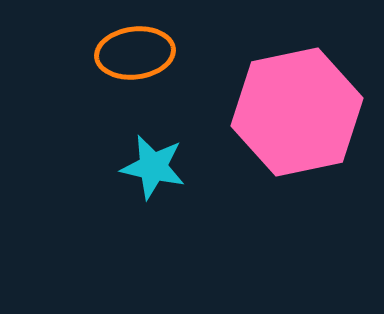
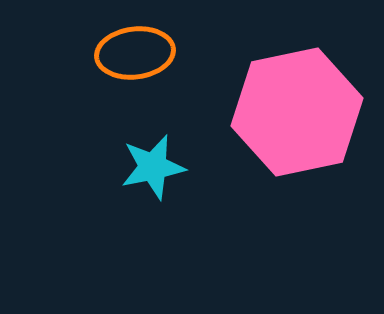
cyan star: rotated 24 degrees counterclockwise
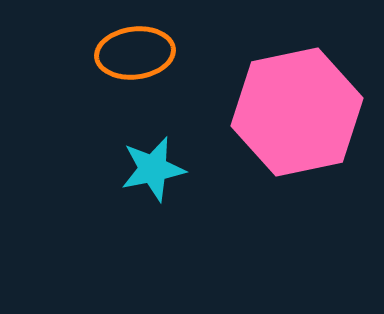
cyan star: moved 2 px down
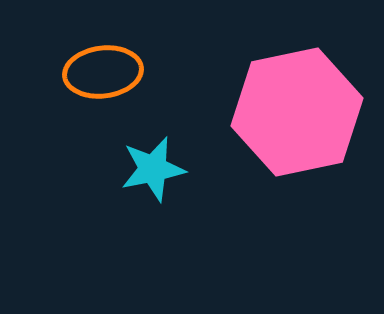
orange ellipse: moved 32 px left, 19 px down
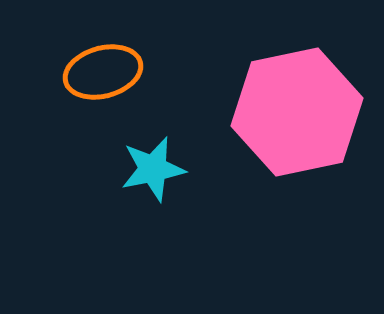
orange ellipse: rotated 8 degrees counterclockwise
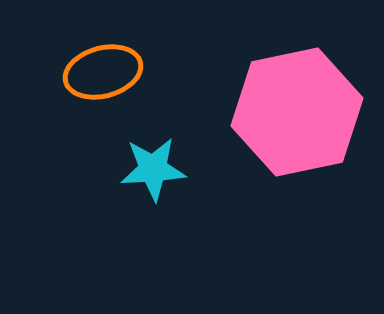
cyan star: rotated 8 degrees clockwise
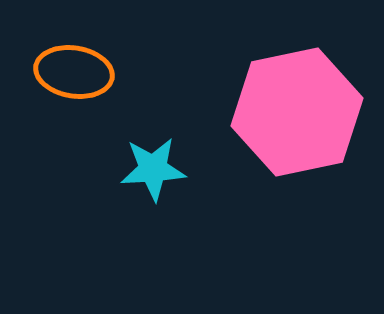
orange ellipse: moved 29 px left; rotated 24 degrees clockwise
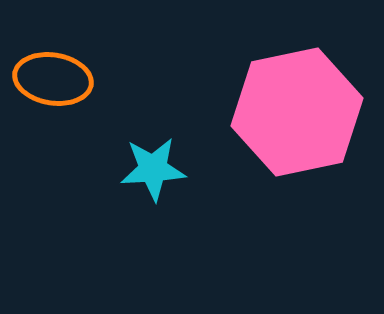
orange ellipse: moved 21 px left, 7 px down
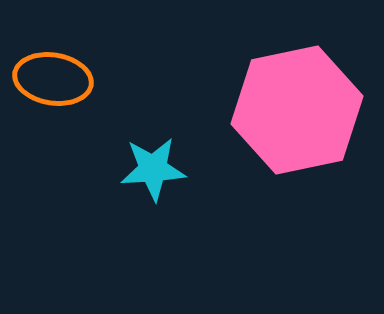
pink hexagon: moved 2 px up
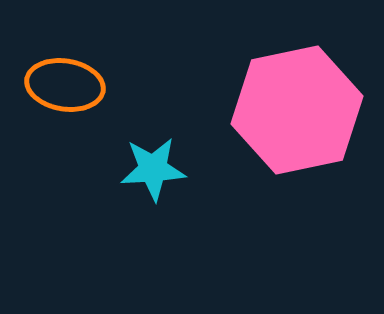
orange ellipse: moved 12 px right, 6 px down
